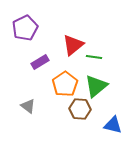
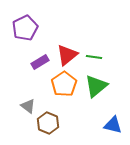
red triangle: moved 6 px left, 10 px down
orange pentagon: moved 1 px left
brown hexagon: moved 32 px left, 14 px down; rotated 20 degrees clockwise
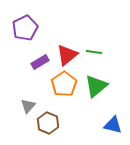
green line: moved 5 px up
gray triangle: rotated 35 degrees clockwise
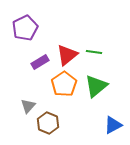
blue triangle: rotated 42 degrees counterclockwise
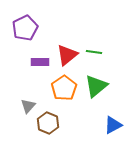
purple rectangle: rotated 30 degrees clockwise
orange pentagon: moved 4 px down
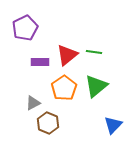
gray triangle: moved 5 px right, 3 px up; rotated 21 degrees clockwise
blue triangle: rotated 18 degrees counterclockwise
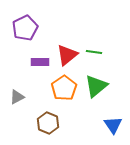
gray triangle: moved 16 px left, 6 px up
blue triangle: rotated 18 degrees counterclockwise
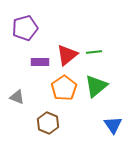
purple pentagon: rotated 10 degrees clockwise
green line: rotated 14 degrees counterclockwise
gray triangle: rotated 49 degrees clockwise
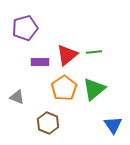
green triangle: moved 2 px left, 3 px down
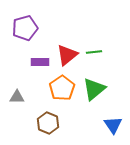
orange pentagon: moved 2 px left
gray triangle: rotated 21 degrees counterclockwise
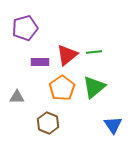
green triangle: moved 2 px up
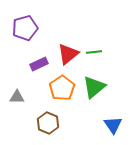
red triangle: moved 1 px right, 1 px up
purple rectangle: moved 1 px left, 2 px down; rotated 24 degrees counterclockwise
